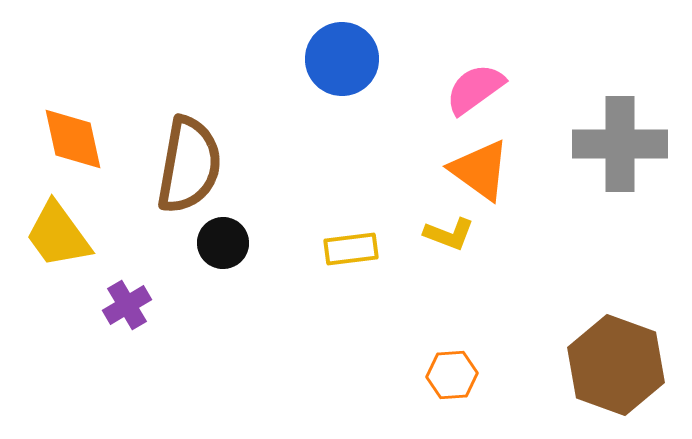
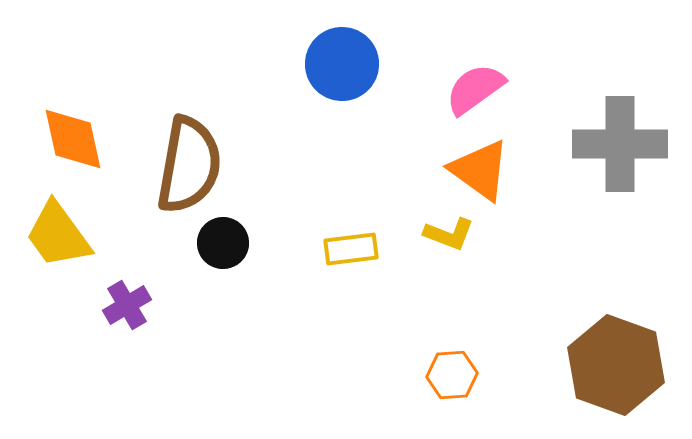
blue circle: moved 5 px down
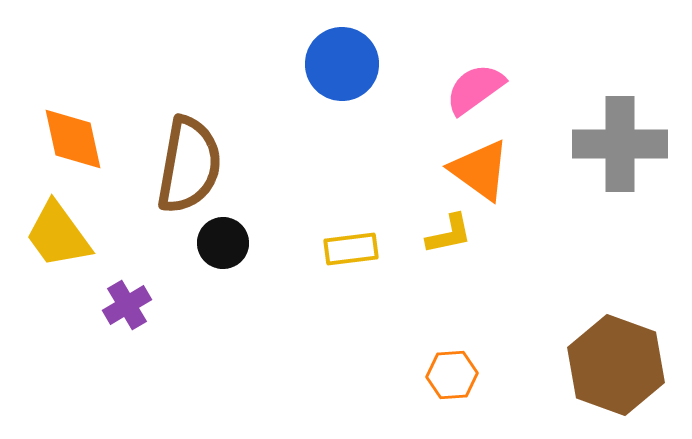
yellow L-shape: rotated 33 degrees counterclockwise
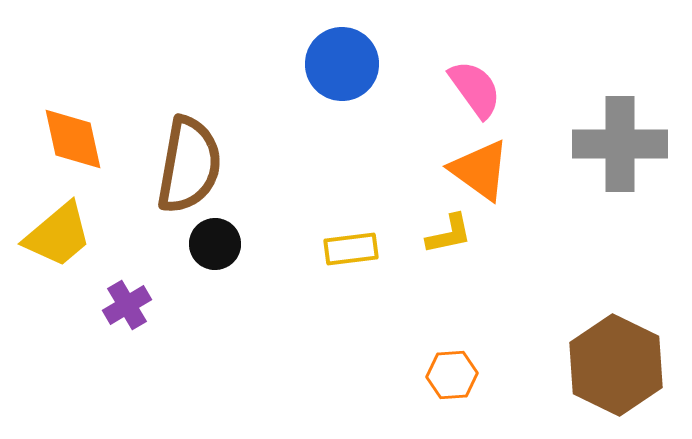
pink semicircle: rotated 90 degrees clockwise
yellow trapezoid: rotated 94 degrees counterclockwise
black circle: moved 8 px left, 1 px down
brown hexagon: rotated 6 degrees clockwise
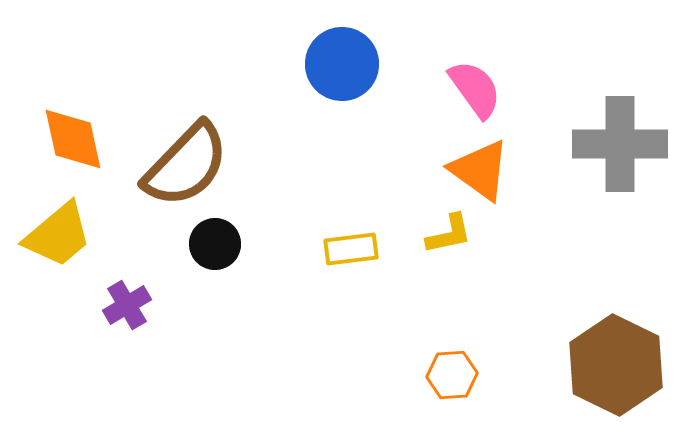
brown semicircle: moved 3 px left; rotated 34 degrees clockwise
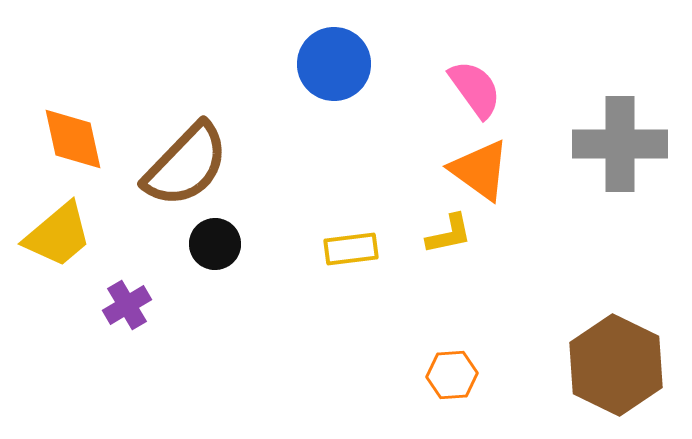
blue circle: moved 8 px left
